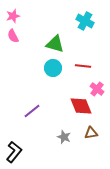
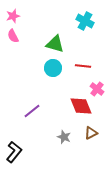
brown triangle: rotated 16 degrees counterclockwise
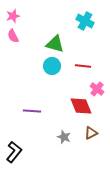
cyan circle: moved 1 px left, 2 px up
purple line: rotated 42 degrees clockwise
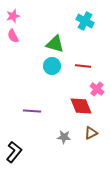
gray star: rotated 16 degrees counterclockwise
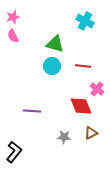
pink star: moved 1 px down
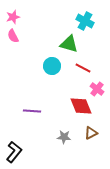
green triangle: moved 14 px right
red line: moved 2 px down; rotated 21 degrees clockwise
